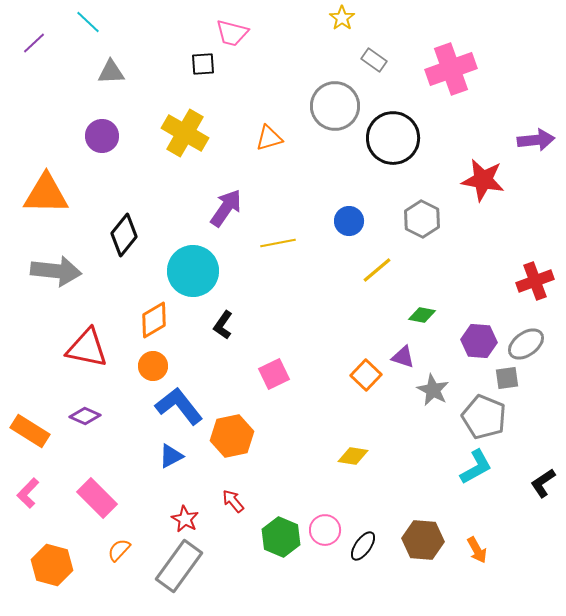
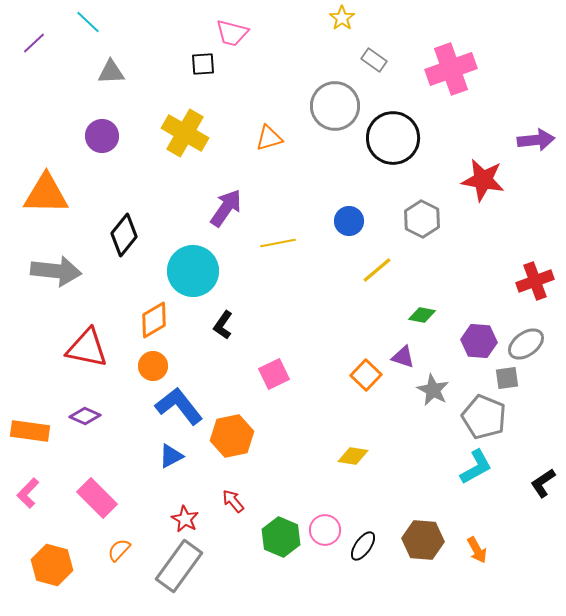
orange rectangle at (30, 431): rotated 24 degrees counterclockwise
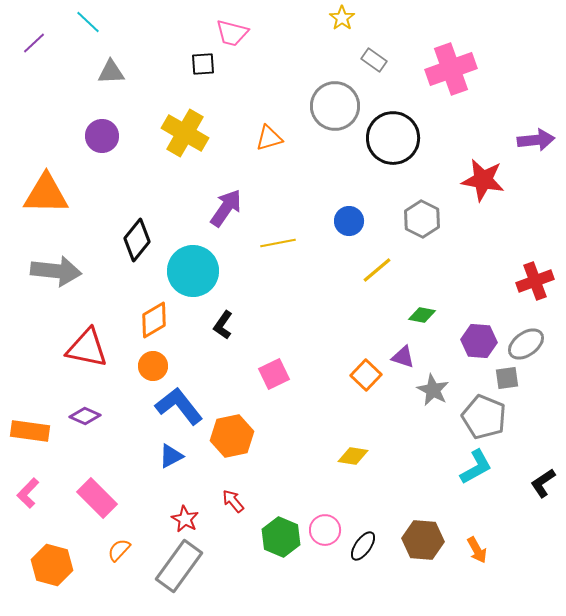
black diamond at (124, 235): moved 13 px right, 5 px down
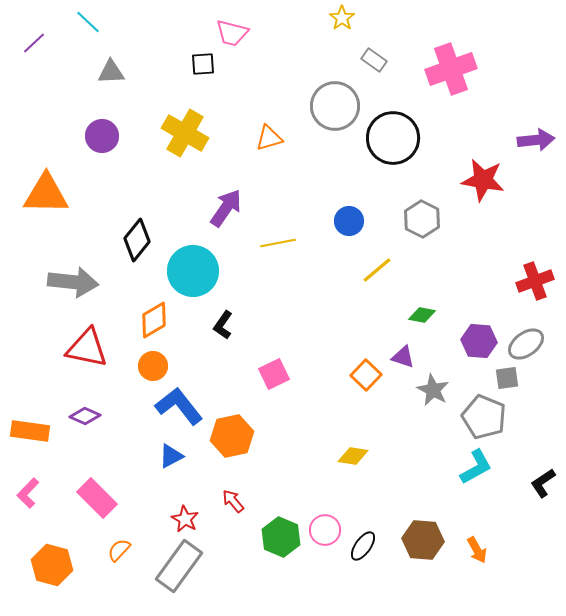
gray arrow at (56, 271): moved 17 px right, 11 px down
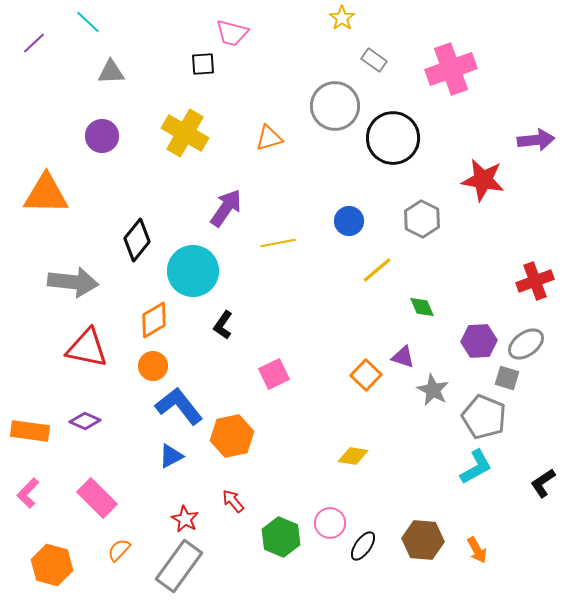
green diamond at (422, 315): moved 8 px up; rotated 56 degrees clockwise
purple hexagon at (479, 341): rotated 8 degrees counterclockwise
gray square at (507, 378): rotated 25 degrees clockwise
purple diamond at (85, 416): moved 5 px down
pink circle at (325, 530): moved 5 px right, 7 px up
